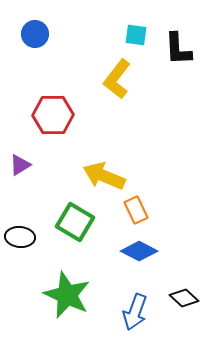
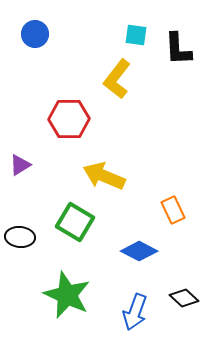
red hexagon: moved 16 px right, 4 px down
orange rectangle: moved 37 px right
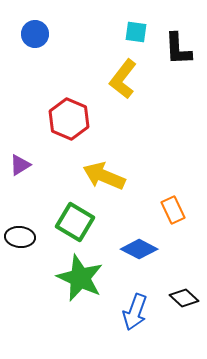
cyan square: moved 3 px up
yellow L-shape: moved 6 px right
red hexagon: rotated 24 degrees clockwise
blue diamond: moved 2 px up
green star: moved 13 px right, 17 px up
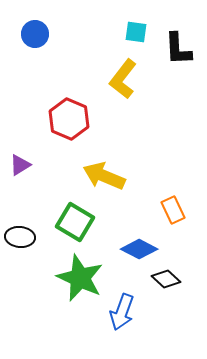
black diamond: moved 18 px left, 19 px up
blue arrow: moved 13 px left
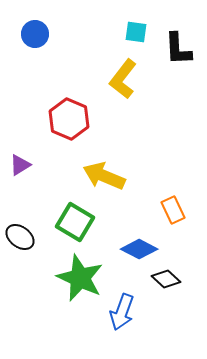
black ellipse: rotated 32 degrees clockwise
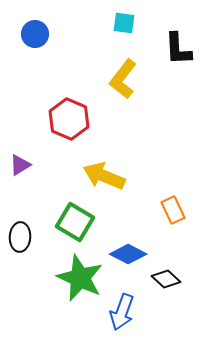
cyan square: moved 12 px left, 9 px up
black ellipse: rotated 56 degrees clockwise
blue diamond: moved 11 px left, 5 px down
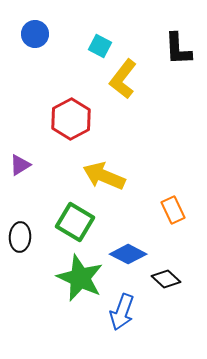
cyan square: moved 24 px left, 23 px down; rotated 20 degrees clockwise
red hexagon: moved 2 px right; rotated 9 degrees clockwise
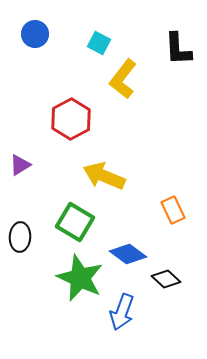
cyan square: moved 1 px left, 3 px up
blue diamond: rotated 9 degrees clockwise
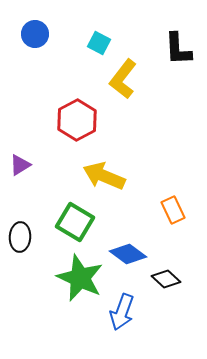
red hexagon: moved 6 px right, 1 px down
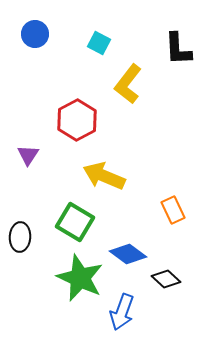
yellow L-shape: moved 5 px right, 5 px down
purple triangle: moved 8 px right, 10 px up; rotated 25 degrees counterclockwise
